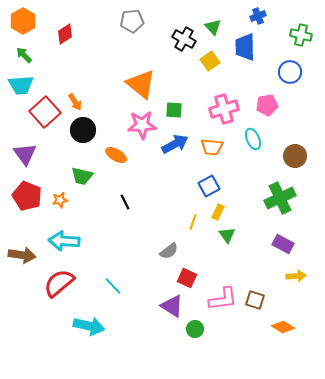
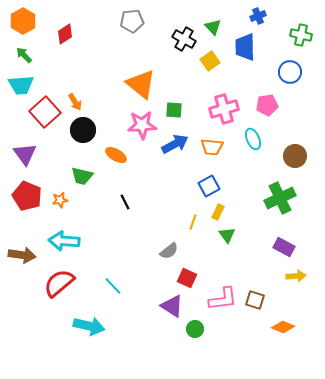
purple rectangle at (283, 244): moved 1 px right, 3 px down
orange diamond at (283, 327): rotated 10 degrees counterclockwise
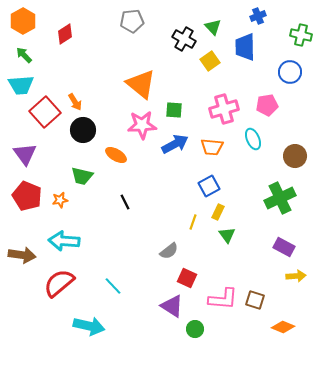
pink L-shape at (223, 299): rotated 12 degrees clockwise
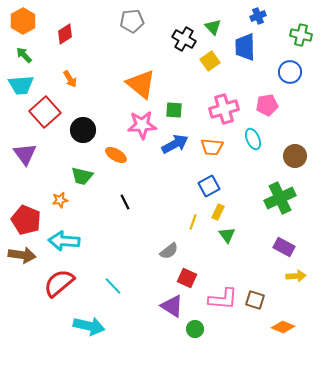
orange arrow at (75, 102): moved 5 px left, 23 px up
red pentagon at (27, 196): moved 1 px left, 24 px down
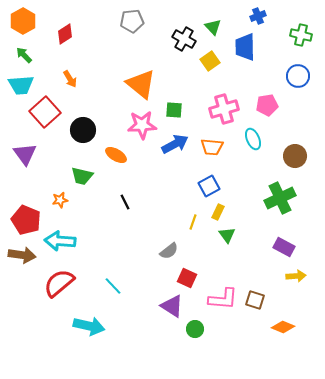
blue circle at (290, 72): moved 8 px right, 4 px down
cyan arrow at (64, 241): moved 4 px left
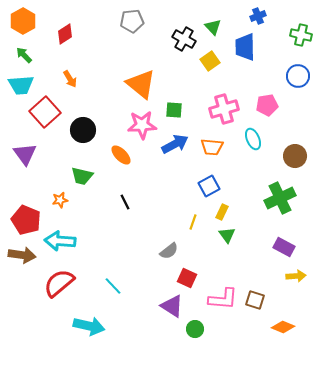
orange ellipse at (116, 155): moved 5 px right; rotated 15 degrees clockwise
yellow rectangle at (218, 212): moved 4 px right
